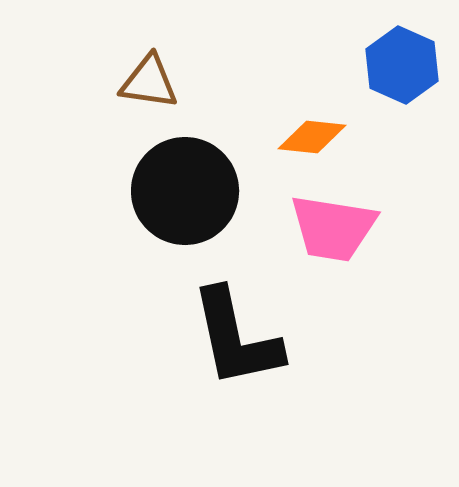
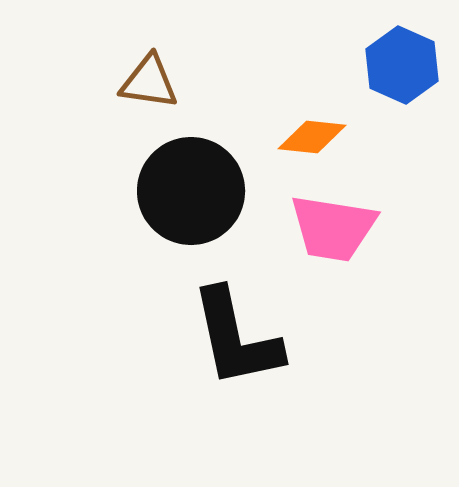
black circle: moved 6 px right
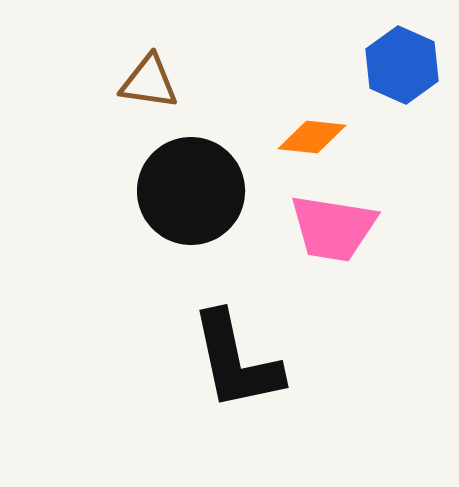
black L-shape: moved 23 px down
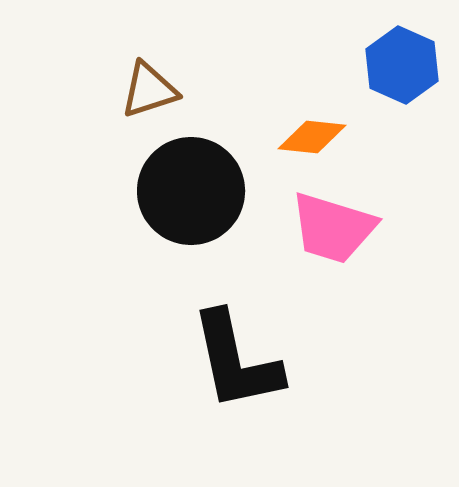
brown triangle: moved 8 px down; rotated 26 degrees counterclockwise
pink trapezoid: rotated 8 degrees clockwise
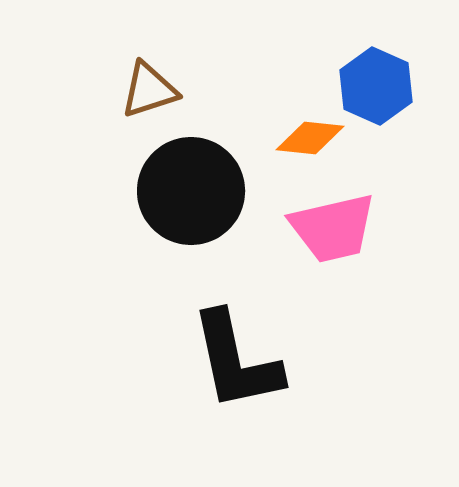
blue hexagon: moved 26 px left, 21 px down
orange diamond: moved 2 px left, 1 px down
pink trapezoid: rotated 30 degrees counterclockwise
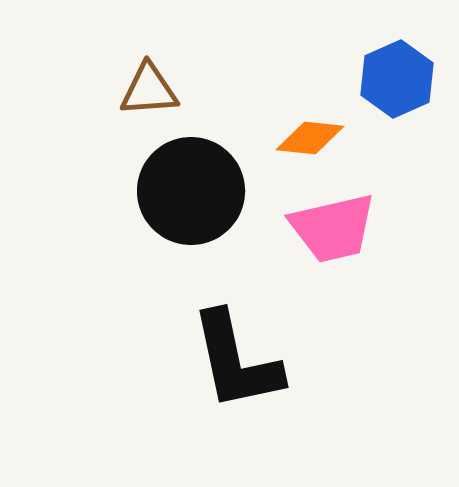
blue hexagon: moved 21 px right, 7 px up; rotated 12 degrees clockwise
brown triangle: rotated 14 degrees clockwise
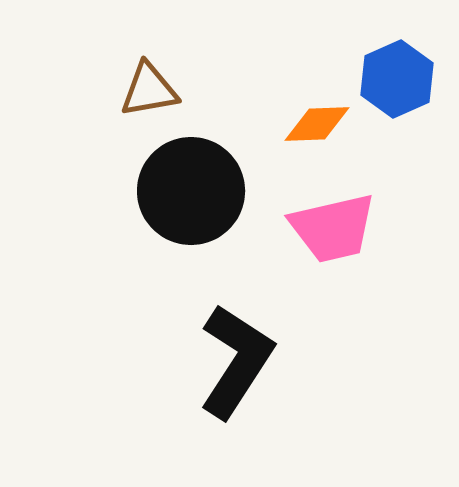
brown triangle: rotated 6 degrees counterclockwise
orange diamond: moved 7 px right, 14 px up; rotated 8 degrees counterclockwise
black L-shape: rotated 135 degrees counterclockwise
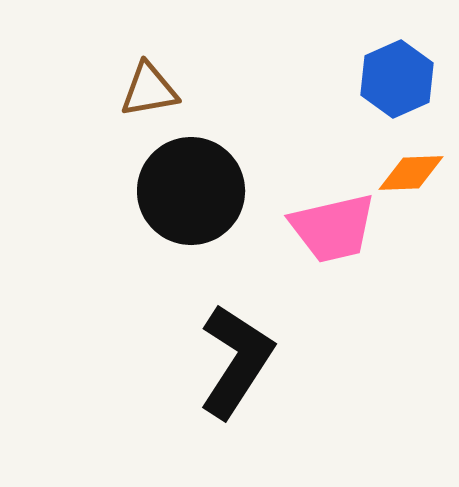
orange diamond: moved 94 px right, 49 px down
